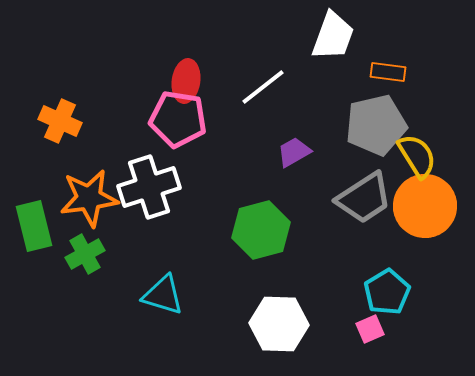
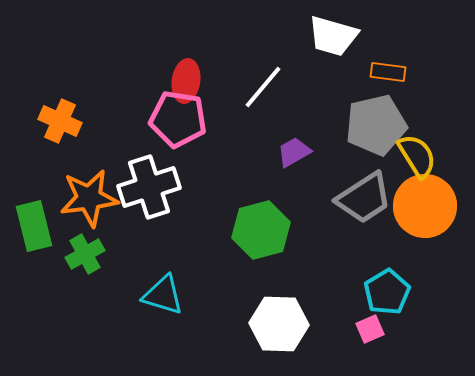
white trapezoid: rotated 86 degrees clockwise
white line: rotated 12 degrees counterclockwise
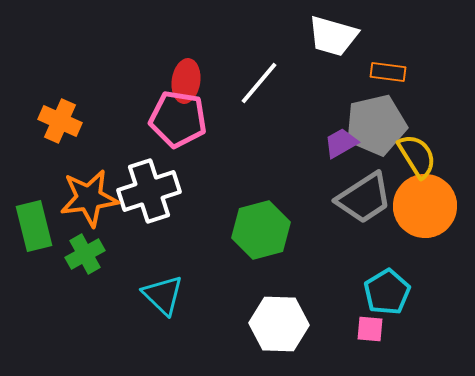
white line: moved 4 px left, 4 px up
purple trapezoid: moved 47 px right, 9 px up
white cross: moved 4 px down
cyan triangle: rotated 27 degrees clockwise
pink square: rotated 28 degrees clockwise
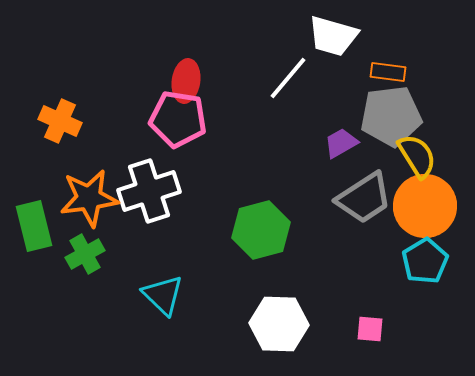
white line: moved 29 px right, 5 px up
gray pentagon: moved 15 px right, 9 px up; rotated 6 degrees clockwise
cyan pentagon: moved 38 px right, 31 px up
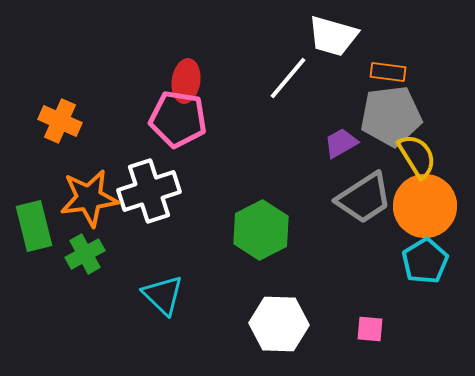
green hexagon: rotated 12 degrees counterclockwise
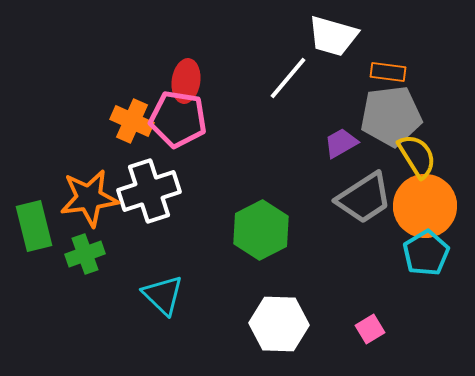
orange cross: moved 72 px right
green cross: rotated 9 degrees clockwise
cyan pentagon: moved 1 px right, 8 px up
pink square: rotated 36 degrees counterclockwise
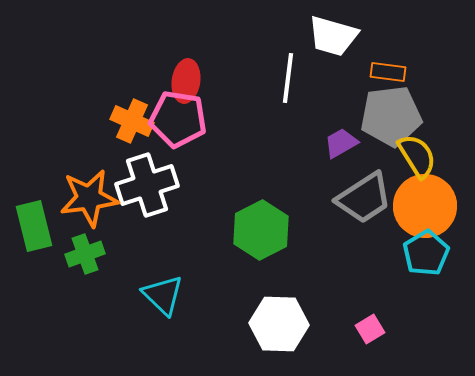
white line: rotated 33 degrees counterclockwise
white cross: moved 2 px left, 6 px up
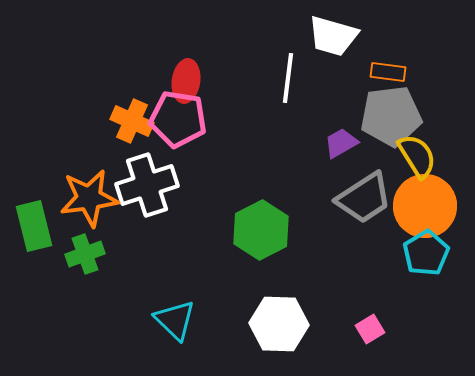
cyan triangle: moved 12 px right, 25 px down
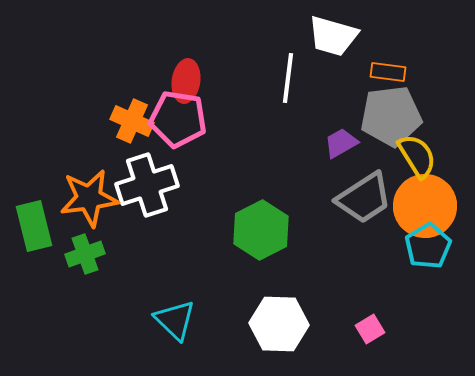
cyan pentagon: moved 2 px right, 7 px up
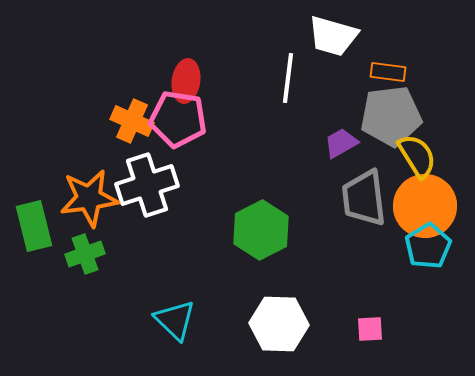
gray trapezoid: rotated 116 degrees clockwise
pink square: rotated 28 degrees clockwise
